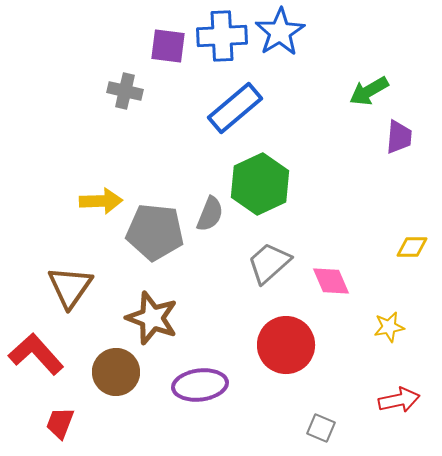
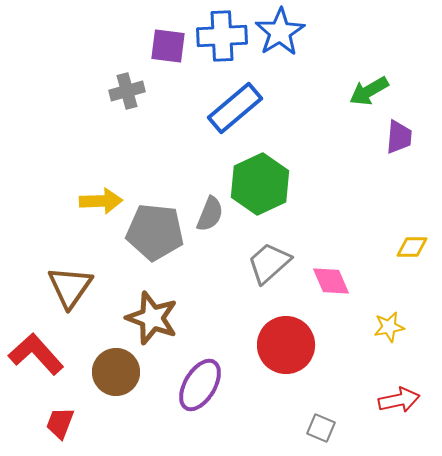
gray cross: moved 2 px right; rotated 28 degrees counterclockwise
purple ellipse: rotated 52 degrees counterclockwise
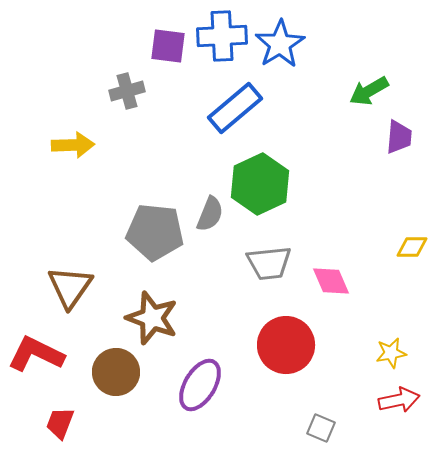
blue star: moved 12 px down
yellow arrow: moved 28 px left, 56 px up
gray trapezoid: rotated 144 degrees counterclockwise
yellow star: moved 2 px right, 26 px down
red L-shape: rotated 22 degrees counterclockwise
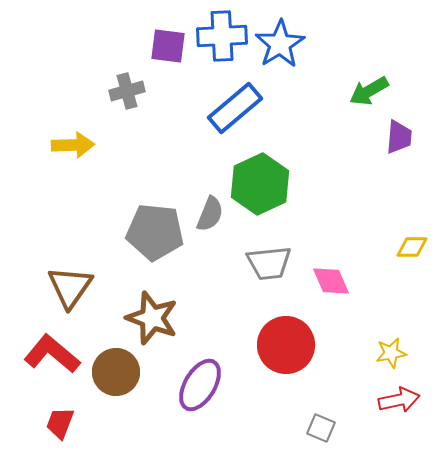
red L-shape: moved 16 px right; rotated 14 degrees clockwise
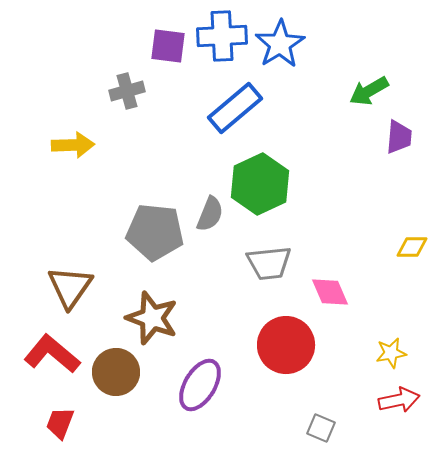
pink diamond: moved 1 px left, 11 px down
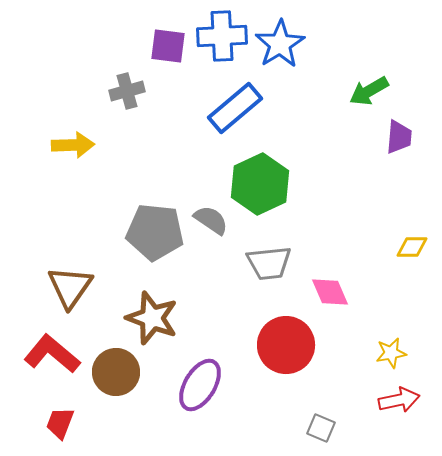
gray semicircle: moved 1 px right, 6 px down; rotated 78 degrees counterclockwise
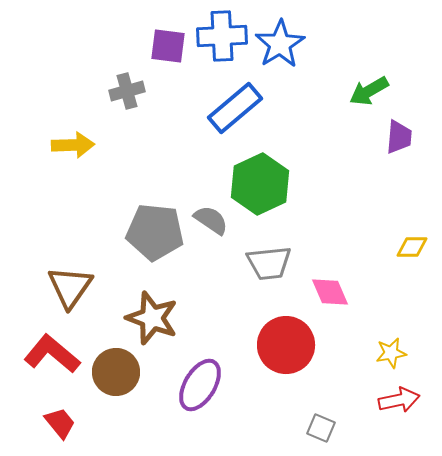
red trapezoid: rotated 120 degrees clockwise
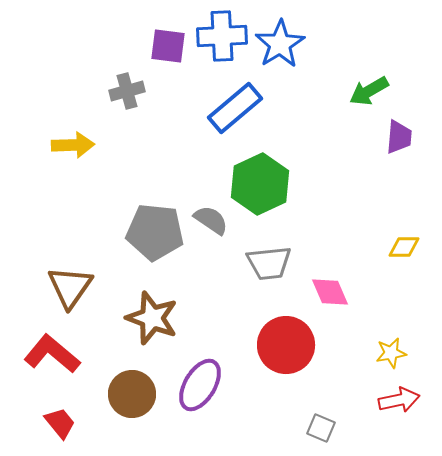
yellow diamond: moved 8 px left
brown circle: moved 16 px right, 22 px down
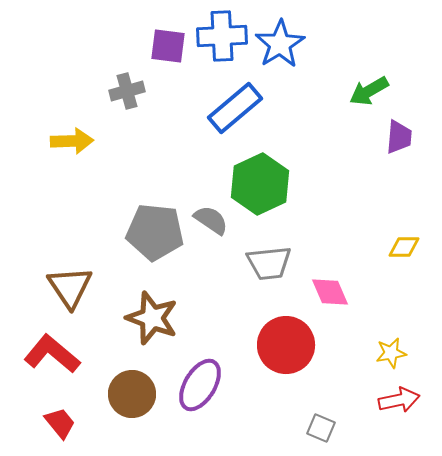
yellow arrow: moved 1 px left, 4 px up
brown triangle: rotated 9 degrees counterclockwise
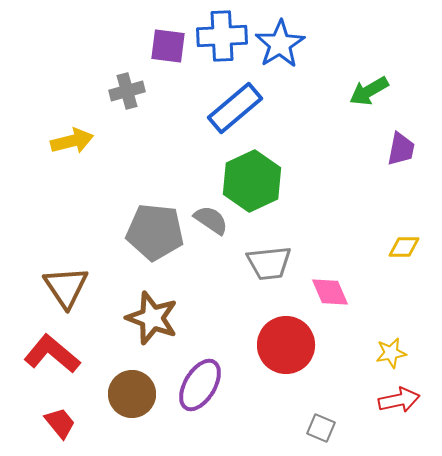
purple trapezoid: moved 2 px right, 12 px down; rotated 6 degrees clockwise
yellow arrow: rotated 12 degrees counterclockwise
green hexagon: moved 8 px left, 3 px up
brown triangle: moved 4 px left
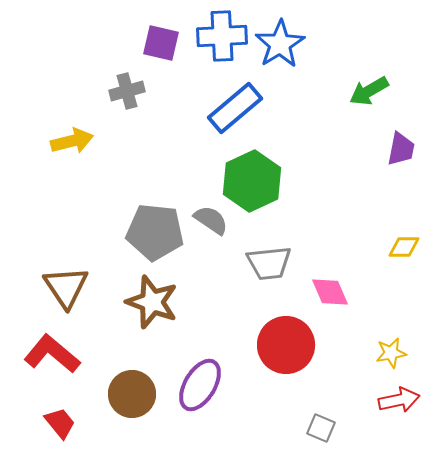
purple square: moved 7 px left, 3 px up; rotated 6 degrees clockwise
brown star: moved 16 px up
